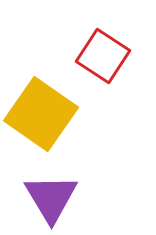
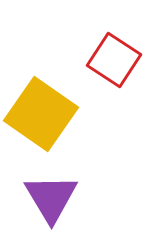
red square: moved 11 px right, 4 px down
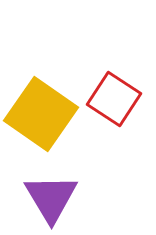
red square: moved 39 px down
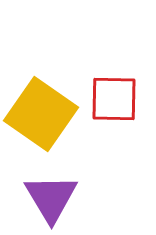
red square: rotated 32 degrees counterclockwise
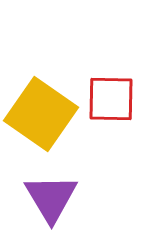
red square: moved 3 px left
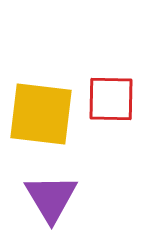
yellow square: rotated 28 degrees counterclockwise
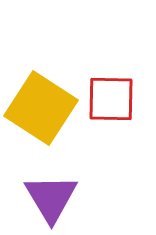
yellow square: moved 6 px up; rotated 26 degrees clockwise
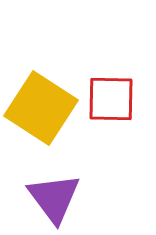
purple triangle: moved 3 px right; rotated 6 degrees counterclockwise
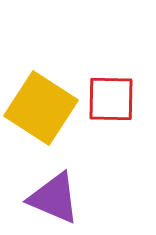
purple triangle: rotated 30 degrees counterclockwise
